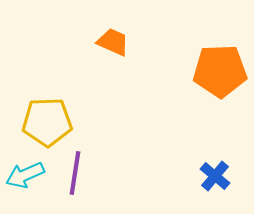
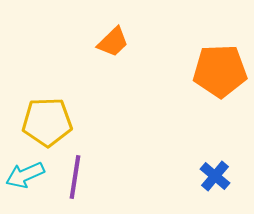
orange trapezoid: rotated 112 degrees clockwise
purple line: moved 4 px down
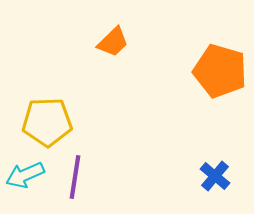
orange pentagon: rotated 18 degrees clockwise
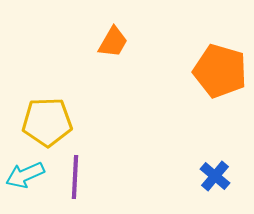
orange trapezoid: rotated 16 degrees counterclockwise
purple line: rotated 6 degrees counterclockwise
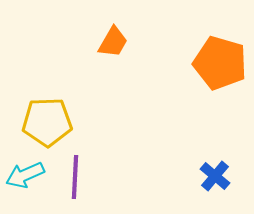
orange pentagon: moved 8 px up
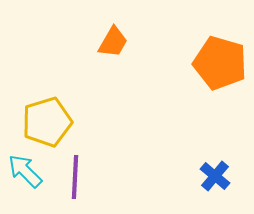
yellow pentagon: rotated 15 degrees counterclockwise
cyan arrow: moved 4 px up; rotated 69 degrees clockwise
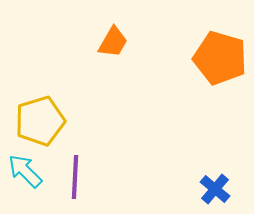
orange pentagon: moved 5 px up
yellow pentagon: moved 7 px left, 1 px up
blue cross: moved 13 px down
